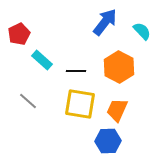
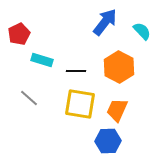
cyan rectangle: rotated 25 degrees counterclockwise
gray line: moved 1 px right, 3 px up
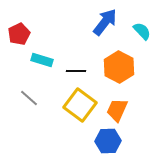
yellow square: moved 1 px down; rotated 28 degrees clockwise
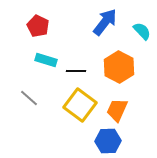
red pentagon: moved 19 px right, 8 px up; rotated 20 degrees counterclockwise
cyan rectangle: moved 4 px right
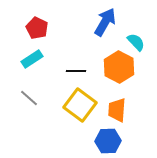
blue arrow: rotated 8 degrees counterclockwise
red pentagon: moved 1 px left, 2 px down
cyan semicircle: moved 6 px left, 11 px down
cyan rectangle: moved 14 px left, 1 px up; rotated 50 degrees counterclockwise
orange trapezoid: rotated 20 degrees counterclockwise
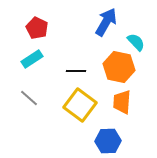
blue arrow: moved 1 px right
orange hexagon: rotated 16 degrees counterclockwise
orange trapezoid: moved 5 px right, 8 px up
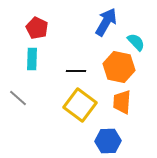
cyan rectangle: rotated 55 degrees counterclockwise
gray line: moved 11 px left
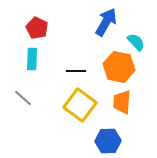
gray line: moved 5 px right
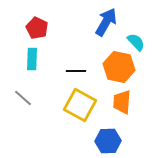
yellow square: rotated 8 degrees counterclockwise
